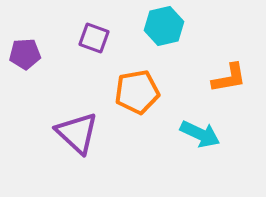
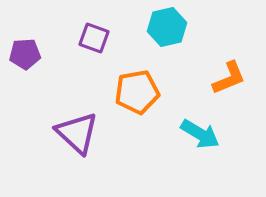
cyan hexagon: moved 3 px right, 1 px down
orange L-shape: rotated 12 degrees counterclockwise
cyan arrow: rotated 6 degrees clockwise
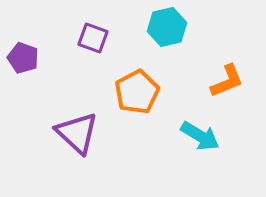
purple square: moved 1 px left
purple pentagon: moved 2 px left, 4 px down; rotated 24 degrees clockwise
orange L-shape: moved 2 px left, 3 px down
orange pentagon: rotated 18 degrees counterclockwise
cyan arrow: moved 2 px down
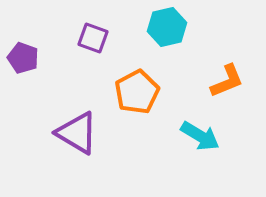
purple triangle: rotated 12 degrees counterclockwise
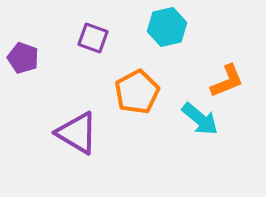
cyan arrow: moved 17 px up; rotated 9 degrees clockwise
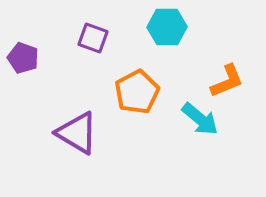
cyan hexagon: rotated 12 degrees clockwise
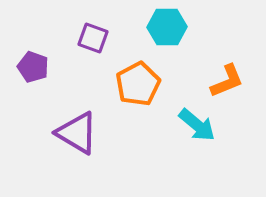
purple pentagon: moved 10 px right, 9 px down
orange pentagon: moved 1 px right, 8 px up
cyan arrow: moved 3 px left, 6 px down
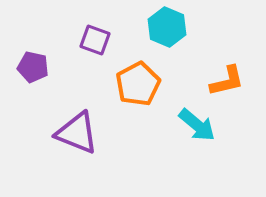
cyan hexagon: rotated 24 degrees clockwise
purple square: moved 2 px right, 2 px down
purple pentagon: rotated 8 degrees counterclockwise
orange L-shape: rotated 9 degrees clockwise
purple triangle: rotated 9 degrees counterclockwise
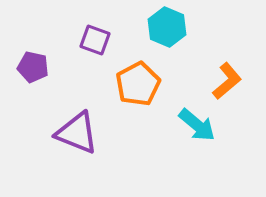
orange L-shape: rotated 27 degrees counterclockwise
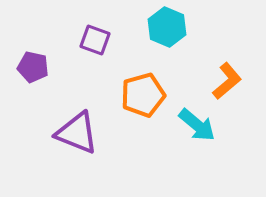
orange pentagon: moved 5 px right, 11 px down; rotated 12 degrees clockwise
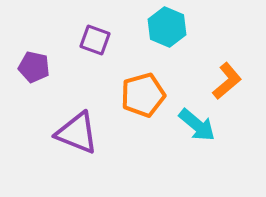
purple pentagon: moved 1 px right
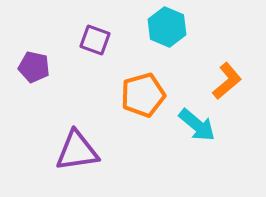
purple triangle: moved 18 px down; rotated 30 degrees counterclockwise
